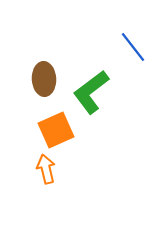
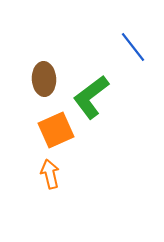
green L-shape: moved 5 px down
orange arrow: moved 4 px right, 5 px down
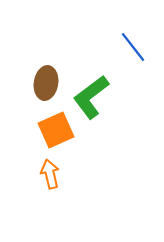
brown ellipse: moved 2 px right, 4 px down; rotated 12 degrees clockwise
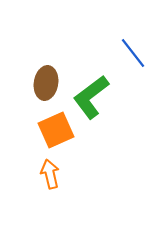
blue line: moved 6 px down
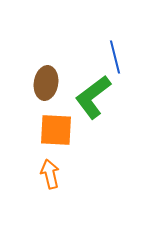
blue line: moved 18 px left, 4 px down; rotated 24 degrees clockwise
green L-shape: moved 2 px right
orange square: rotated 27 degrees clockwise
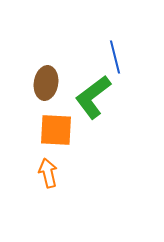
orange arrow: moved 2 px left, 1 px up
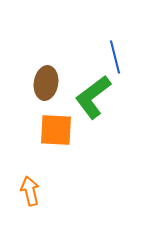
orange arrow: moved 18 px left, 18 px down
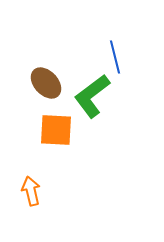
brown ellipse: rotated 52 degrees counterclockwise
green L-shape: moved 1 px left, 1 px up
orange arrow: moved 1 px right
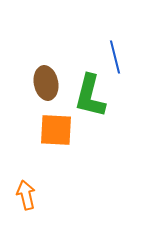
brown ellipse: rotated 32 degrees clockwise
green L-shape: moved 2 px left; rotated 39 degrees counterclockwise
orange arrow: moved 5 px left, 4 px down
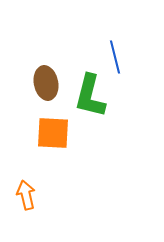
orange square: moved 3 px left, 3 px down
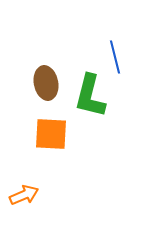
orange square: moved 2 px left, 1 px down
orange arrow: moved 2 px left; rotated 80 degrees clockwise
